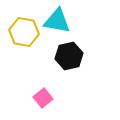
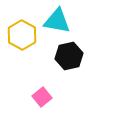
yellow hexagon: moved 2 px left, 3 px down; rotated 20 degrees clockwise
pink square: moved 1 px left, 1 px up
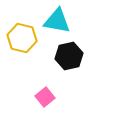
yellow hexagon: moved 3 px down; rotated 16 degrees counterclockwise
pink square: moved 3 px right
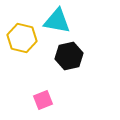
pink square: moved 2 px left, 3 px down; rotated 18 degrees clockwise
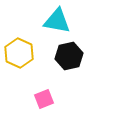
yellow hexagon: moved 3 px left, 15 px down; rotated 12 degrees clockwise
pink square: moved 1 px right, 1 px up
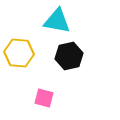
yellow hexagon: rotated 20 degrees counterclockwise
pink square: moved 1 px up; rotated 36 degrees clockwise
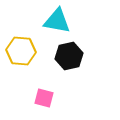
yellow hexagon: moved 2 px right, 2 px up
